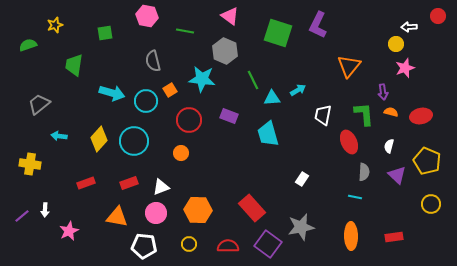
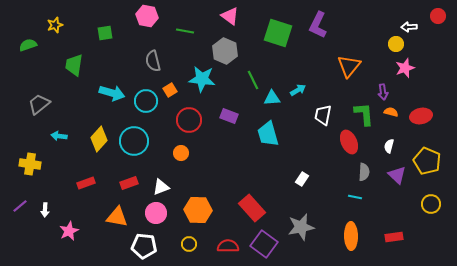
purple line at (22, 216): moved 2 px left, 10 px up
purple square at (268, 244): moved 4 px left
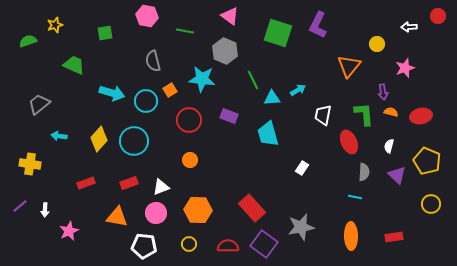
yellow circle at (396, 44): moved 19 px left
green semicircle at (28, 45): moved 4 px up
green trapezoid at (74, 65): rotated 105 degrees clockwise
orange circle at (181, 153): moved 9 px right, 7 px down
white rectangle at (302, 179): moved 11 px up
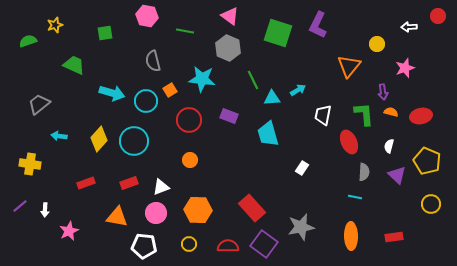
gray hexagon at (225, 51): moved 3 px right, 3 px up
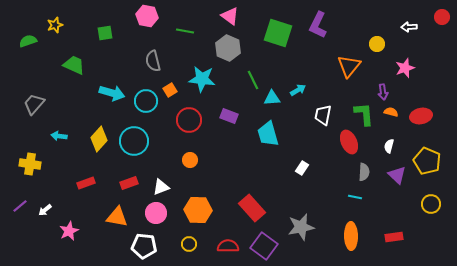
red circle at (438, 16): moved 4 px right, 1 px down
gray trapezoid at (39, 104): moved 5 px left; rotated 10 degrees counterclockwise
white arrow at (45, 210): rotated 48 degrees clockwise
purple square at (264, 244): moved 2 px down
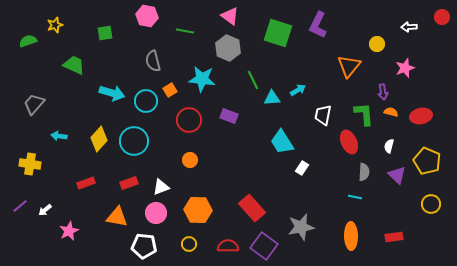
cyan trapezoid at (268, 134): moved 14 px right, 8 px down; rotated 16 degrees counterclockwise
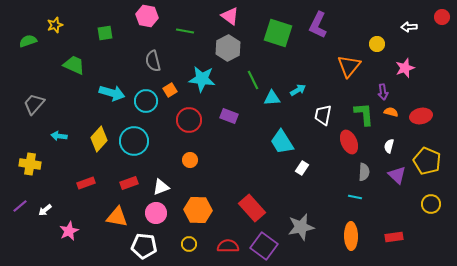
gray hexagon at (228, 48): rotated 10 degrees clockwise
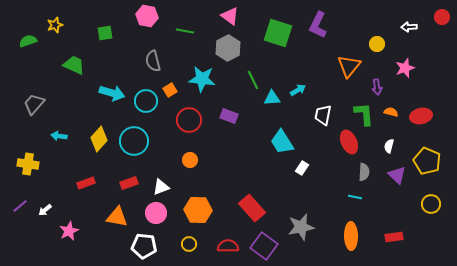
purple arrow at (383, 92): moved 6 px left, 5 px up
yellow cross at (30, 164): moved 2 px left
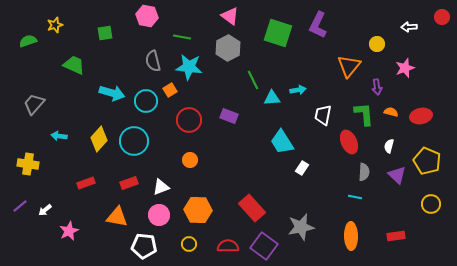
green line at (185, 31): moved 3 px left, 6 px down
cyan star at (202, 79): moved 13 px left, 12 px up
cyan arrow at (298, 90): rotated 21 degrees clockwise
pink circle at (156, 213): moved 3 px right, 2 px down
red rectangle at (394, 237): moved 2 px right, 1 px up
